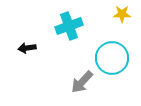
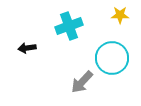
yellow star: moved 2 px left, 1 px down
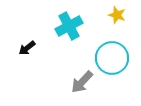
yellow star: moved 3 px left; rotated 18 degrees clockwise
cyan cross: rotated 8 degrees counterclockwise
black arrow: rotated 30 degrees counterclockwise
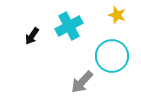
black arrow: moved 5 px right, 12 px up; rotated 18 degrees counterclockwise
cyan circle: moved 2 px up
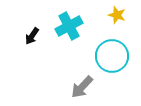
gray arrow: moved 5 px down
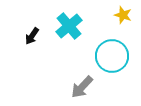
yellow star: moved 6 px right
cyan cross: rotated 12 degrees counterclockwise
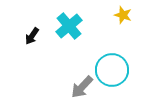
cyan circle: moved 14 px down
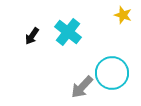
cyan cross: moved 1 px left, 6 px down; rotated 12 degrees counterclockwise
cyan circle: moved 3 px down
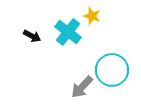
yellow star: moved 31 px left, 1 px down
black arrow: rotated 96 degrees counterclockwise
cyan circle: moved 3 px up
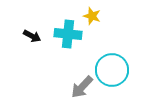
cyan cross: moved 2 px down; rotated 32 degrees counterclockwise
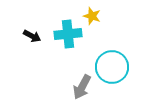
cyan cross: rotated 12 degrees counterclockwise
cyan circle: moved 3 px up
gray arrow: rotated 15 degrees counterclockwise
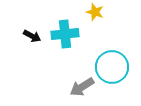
yellow star: moved 3 px right, 4 px up
cyan cross: moved 3 px left
gray arrow: rotated 30 degrees clockwise
